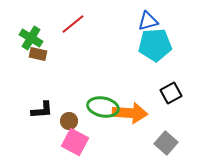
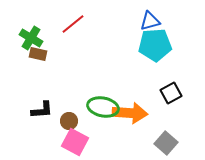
blue triangle: moved 2 px right
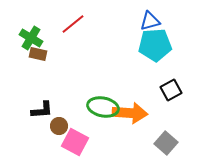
black square: moved 3 px up
brown circle: moved 10 px left, 5 px down
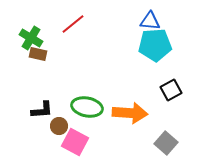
blue triangle: rotated 20 degrees clockwise
green ellipse: moved 16 px left
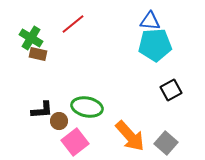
orange arrow: moved 23 px down; rotated 44 degrees clockwise
brown circle: moved 5 px up
pink square: rotated 24 degrees clockwise
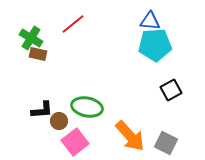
gray square: rotated 15 degrees counterclockwise
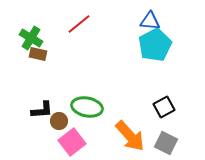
red line: moved 6 px right
cyan pentagon: rotated 24 degrees counterclockwise
black square: moved 7 px left, 17 px down
pink square: moved 3 px left
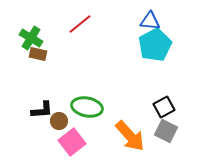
red line: moved 1 px right
gray square: moved 12 px up
